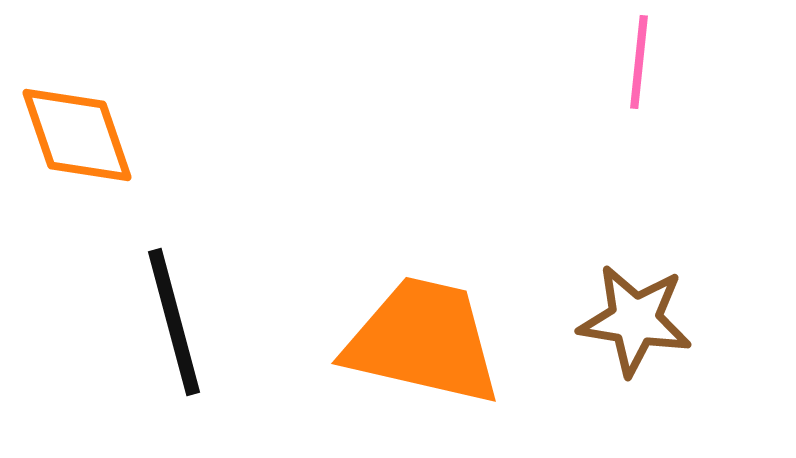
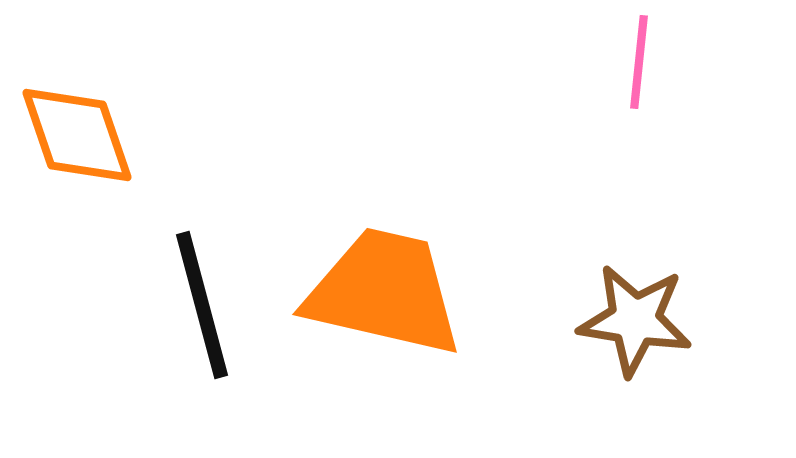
black line: moved 28 px right, 17 px up
orange trapezoid: moved 39 px left, 49 px up
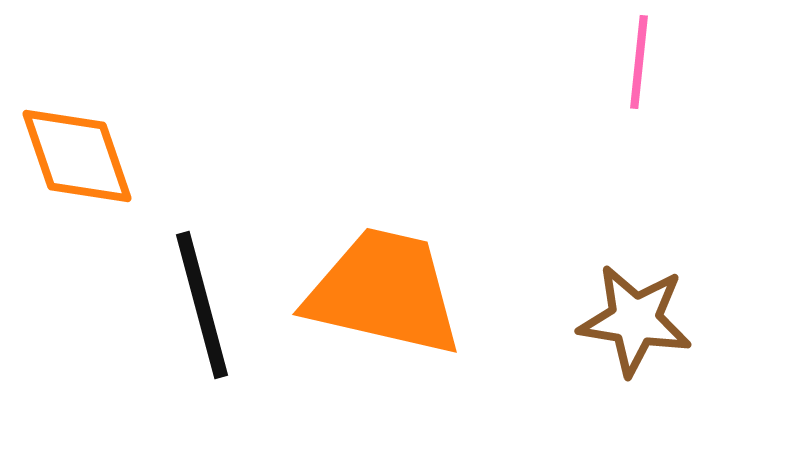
orange diamond: moved 21 px down
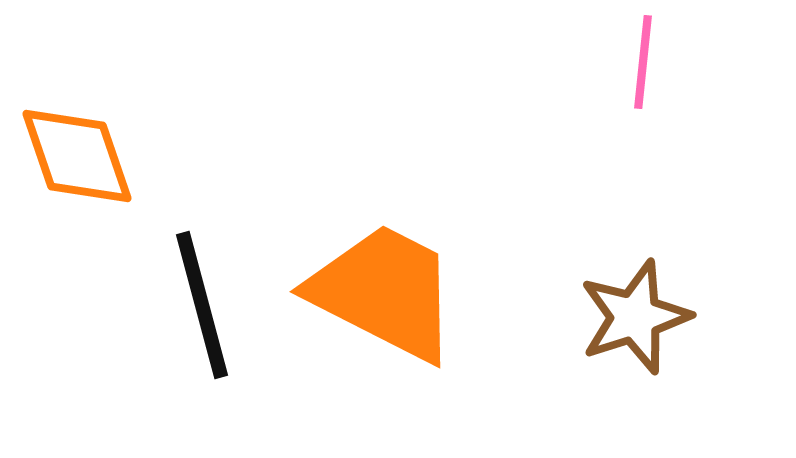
pink line: moved 4 px right
orange trapezoid: rotated 14 degrees clockwise
brown star: moved 3 px up; rotated 27 degrees counterclockwise
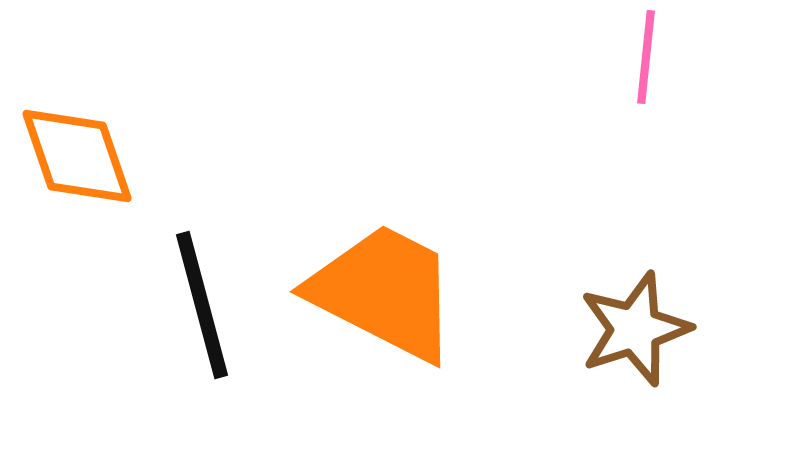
pink line: moved 3 px right, 5 px up
brown star: moved 12 px down
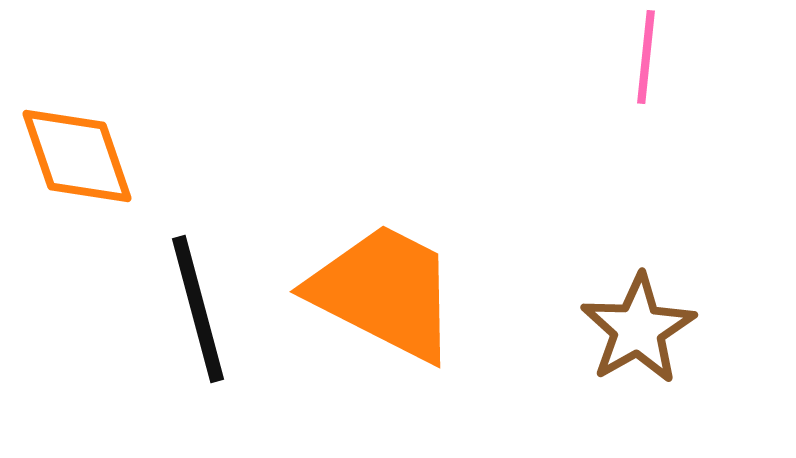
black line: moved 4 px left, 4 px down
brown star: moved 3 px right; rotated 12 degrees counterclockwise
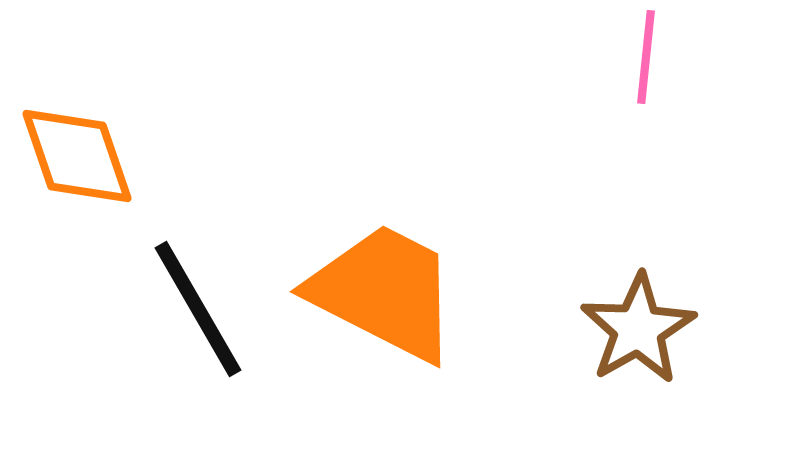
black line: rotated 15 degrees counterclockwise
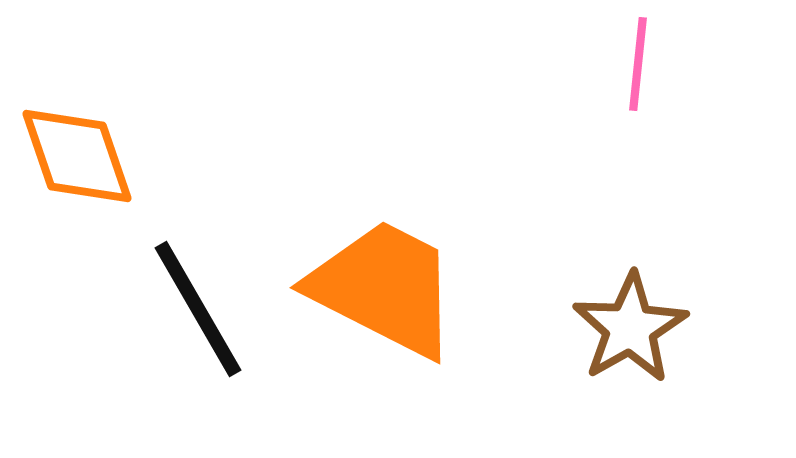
pink line: moved 8 px left, 7 px down
orange trapezoid: moved 4 px up
brown star: moved 8 px left, 1 px up
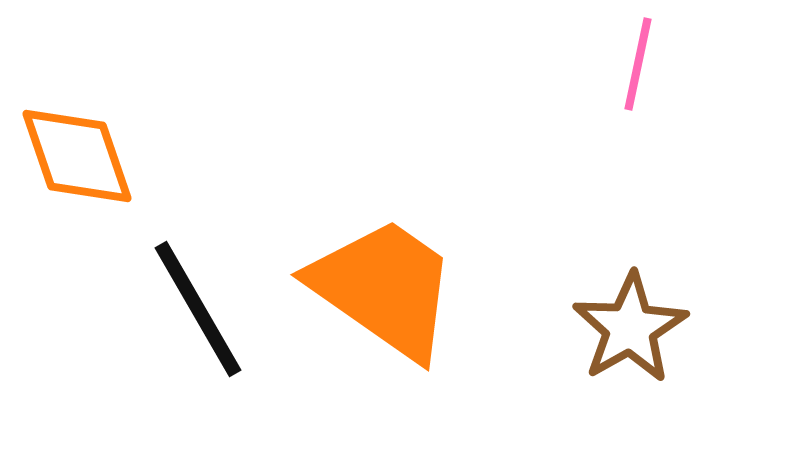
pink line: rotated 6 degrees clockwise
orange trapezoid: rotated 8 degrees clockwise
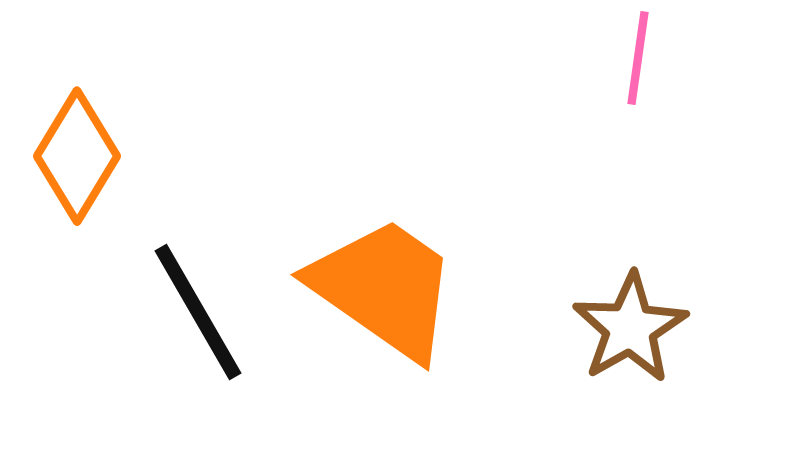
pink line: moved 6 px up; rotated 4 degrees counterclockwise
orange diamond: rotated 50 degrees clockwise
black line: moved 3 px down
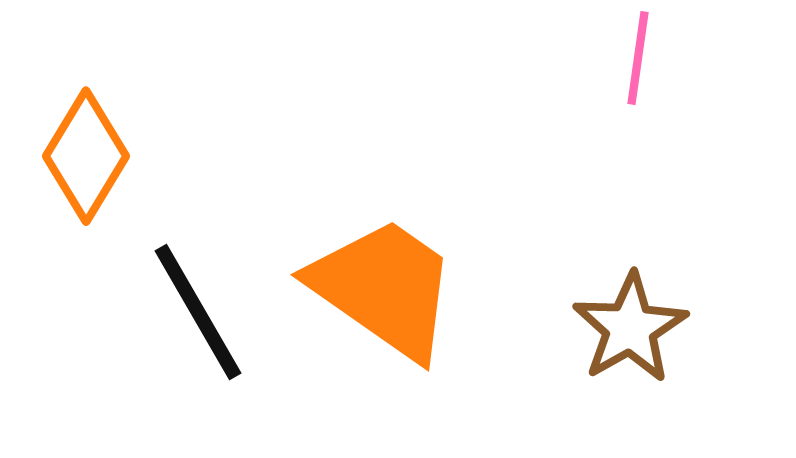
orange diamond: moved 9 px right
